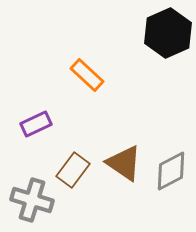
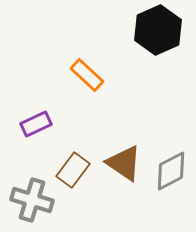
black hexagon: moved 10 px left, 3 px up
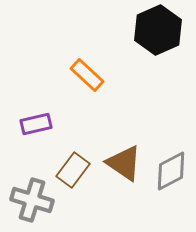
purple rectangle: rotated 12 degrees clockwise
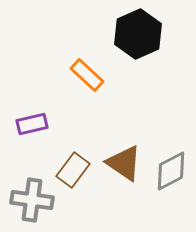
black hexagon: moved 20 px left, 4 px down
purple rectangle: moved 4 px left
gray cross: rotated 9 degrees counterclockwise
